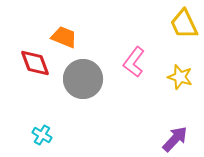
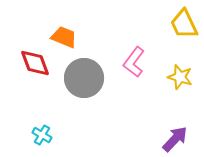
gray circle: moved 1 px right, 1 px up
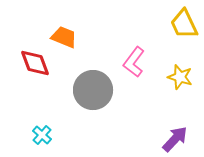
gray circle: moved 9 px right, 12 px down
cyan cross: rotated 12 degrees clockwise
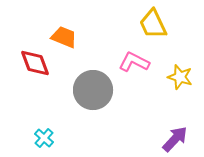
yellow trapezoid: moved 31 px left
pink L-shape: rotated 80 degrees clockwise
cyan cross: moved 2 px right, 3 px down
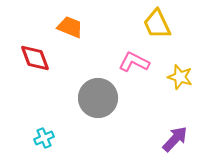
yellow trapezoid: moved 4 px right
orange trapezoid: moved 6 px right, 10 px up
red diamond: moved 5 px up
gray circle: moved 5 px right, 8 px down
cyan cross: rotated 24 degrees clockwise
